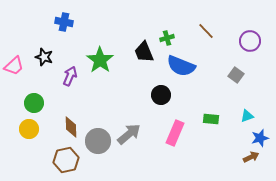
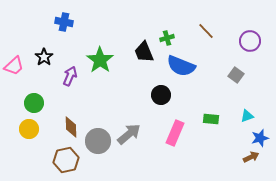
black star: rotated 18 degrees clockwise
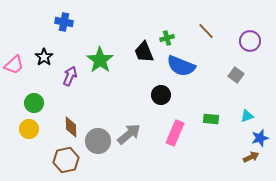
pink trapezoid: moved 1 px up
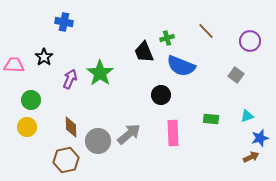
green star: moved 13 px down
pink trapezoid: rotated 135 degrees counterclockwise
purple arrow: moved 3 px down
green circle: moved 3 px left, 3 px up
yellow circle: moved 2 px left, 2 px up
pink rectangle: moved 2 px left; rotated 25 degrees counterclockwise
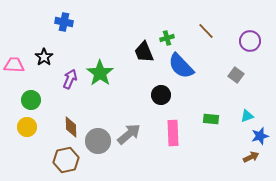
blue semicircle: rotated 24 degrees clockwise
blue star: moved 2 px up
